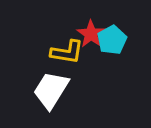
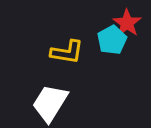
red star: moved 36 px right, 11 px up
white trapezoid: moved 1 px left, 13 px down
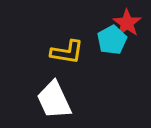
white trapezoid: moved 4 px right, 3 px up; rotated 57 degrees counterclockwise
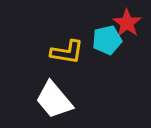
cyan pentagon: moved 5 px left; rotated 16 degrees clockwise
white trapezoid: rotated 15 degrees counterclockwise
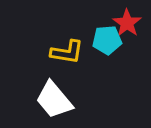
cyan pentagon: rotated 8 degrees clockwise
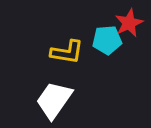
red star: moved 2 px right; rotated 12 degrees clockwise
white trapezoid: rotated 75 degrees clockwise
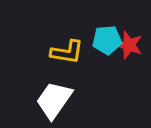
red star: moved 22 px down; rotated 28 degrees counterclockwise
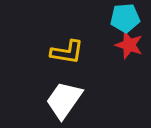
cyan pentagon: moved 18 px right, 22 px up
white trapezoid: moved 10 px right
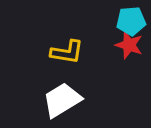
cyan pentagon: moved 6 px right, 3 px down
white trapezoid: moved 2 px left; rotated 24 degrees clockwise
